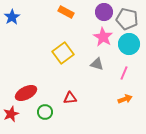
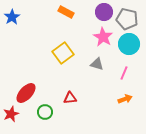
red ellipse: rotated 20 degrees counterclockwise
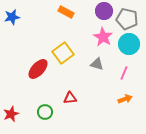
purple circle: moved 1 px up
blue star: rotated 21 degrees clockwise
red ellipse: moved 12 px right, 24 px up
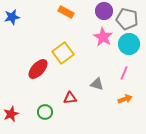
gray triangle: moved 20 px down
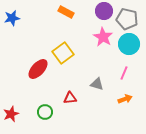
blue star: moved 1 px down
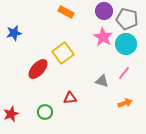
blue star: moved 2 px right, 15 px down
cyan circle: moved 3 px left
pink line: rotated 16 degrees clockwise
gray triangle: moved 5 px right, 3 px up
orange arrow: moved 4 px down
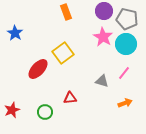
orange rectangle: rotated 42 degrees clockwise
blue star: moved 1 px right; rotated 28 degrees counterclockwise
red star: moved 1 px right, 4 px up
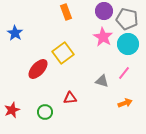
cyan circle: moved 2 px right
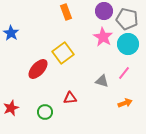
blue star: moved 4 px left
red star: moved 1 px left, 2 px up
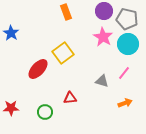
red star: rotated 21 degrees clockwise
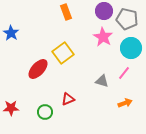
cyan circle: moved 3 px right, 4 px down
red triangle: moved 2 px left, 1 px down; rotated 16 degrees counterclockwise
